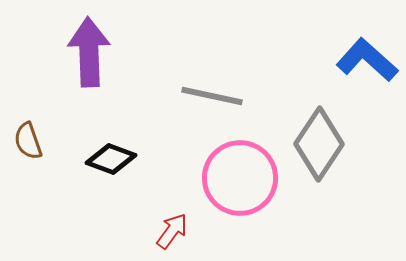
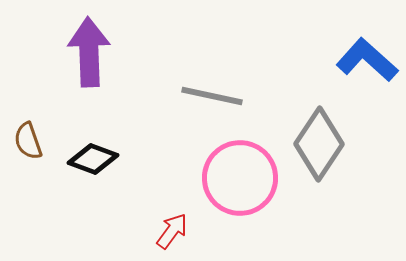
black diamond: moved 18 px left
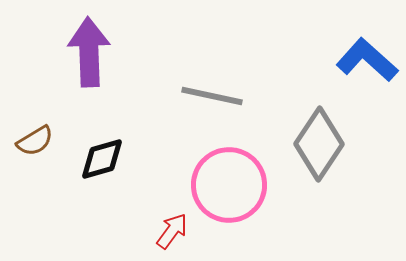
brown semicircle: moved 7 px right; rotated 102 degrees counterclockwise
black diamond: moved 9 px right; rotated 36 degrees counterclockwise
pink circle: moved 11 px left, 7 px down
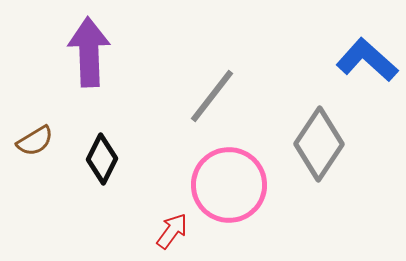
gray line: rotated 64 degrees counterclockwise
black diamond: rotated 48 degrees counterclockwise
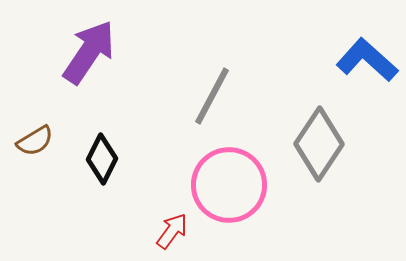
purple arrow: rotated 36 degrees clockwise
gray line: rotated 10 degrees counterclockwise
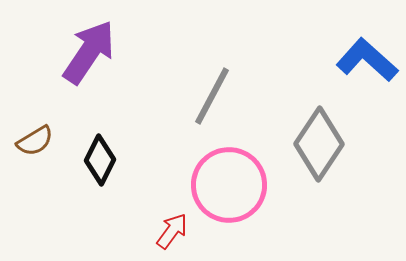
black diamond: moved 2 px left, 1 px down
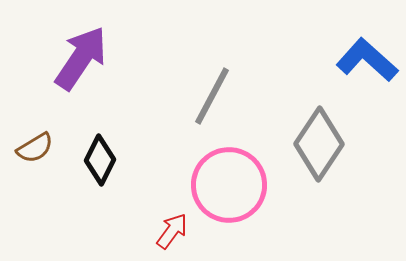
purple arrow: moved 8 px left, 6 px down
brown semicircle: moved 7 px down
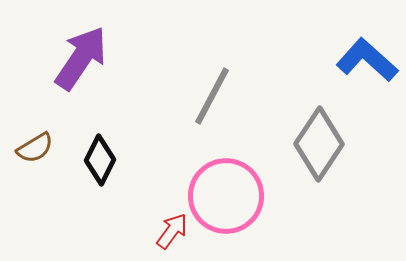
pink circle: moved 3 px left, 11 px down
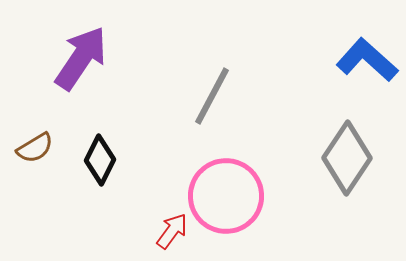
gray diamond: moved 28 px right, 14 px down
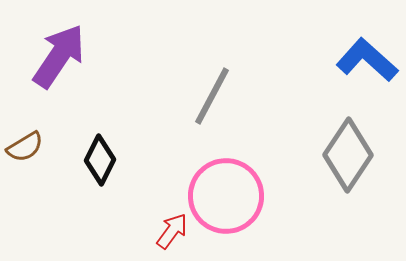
purple arrow: moved 22 px left, 2 px up
brown semicircle: moved 10 px left, 1 px up
gray diamond: moved 1 px right, 3 px up
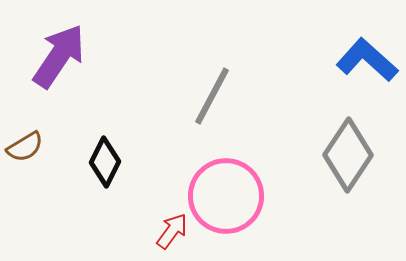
black diamond: moved 5 px right, 2 px down
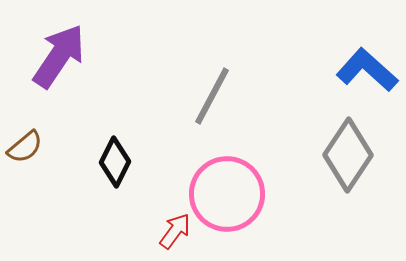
blue L-shape: moved 10 px down
brown semicircle: rotated 9 degrees counterclockwise
black diamond: moved 10 px right
pink circle: moved 1 px right, 2 px up
red arrow: moved 3 px right
